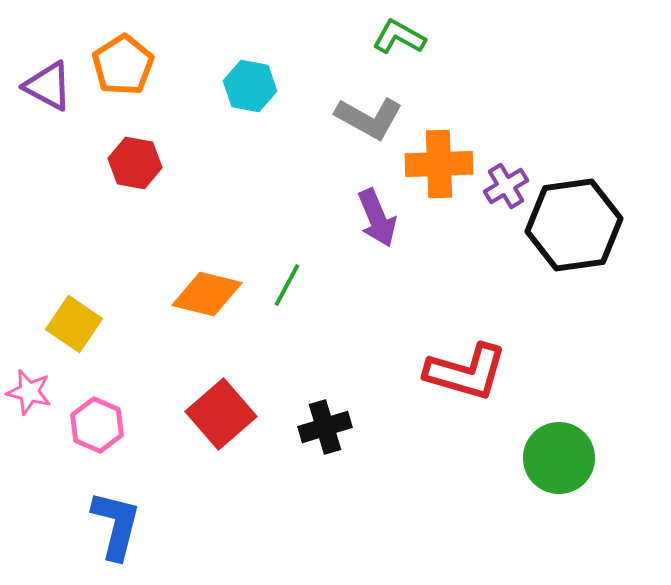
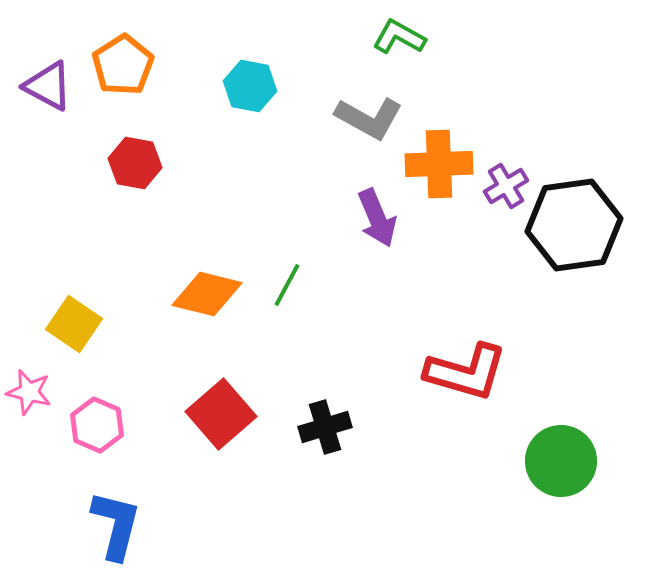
green circle: moved 2 px right, 3 px down
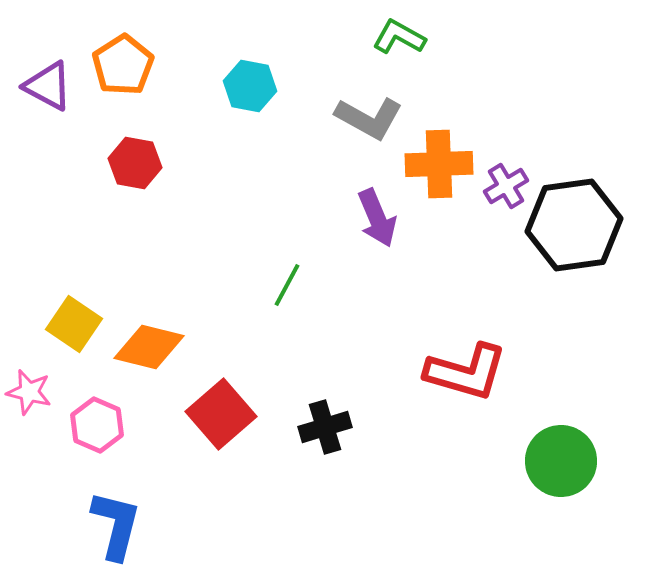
orange diamond: moved 58 px left, 53 px down
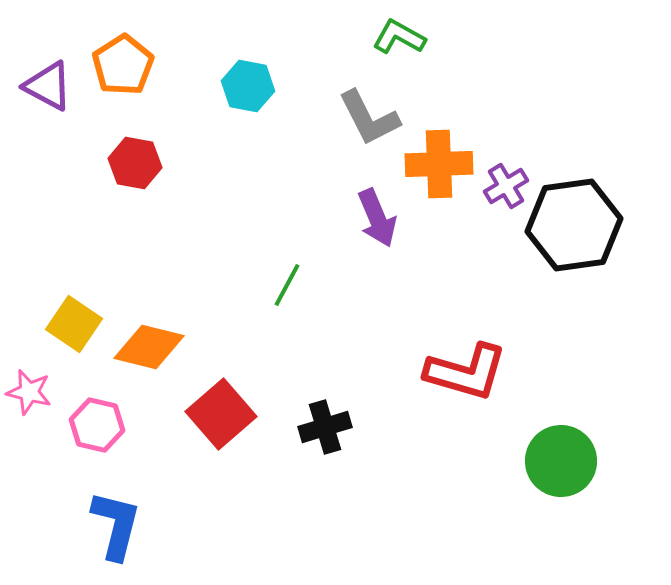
cyan hexagon: moved 2 px left
gray L-shape: rotated 34 degrees clockwise
pink hexagon: rotated 10 degrees counterclockwise
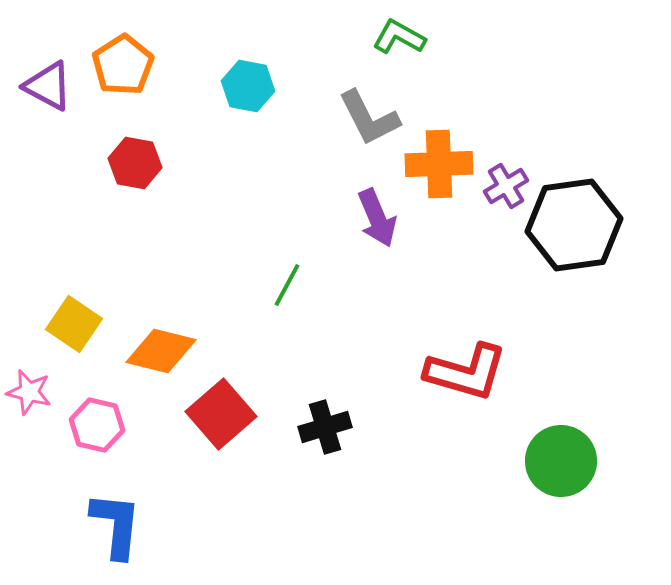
orange diamond: moved 12 px right, 4 px down
blue L-shape: rotated 8 degrees counterclockwise
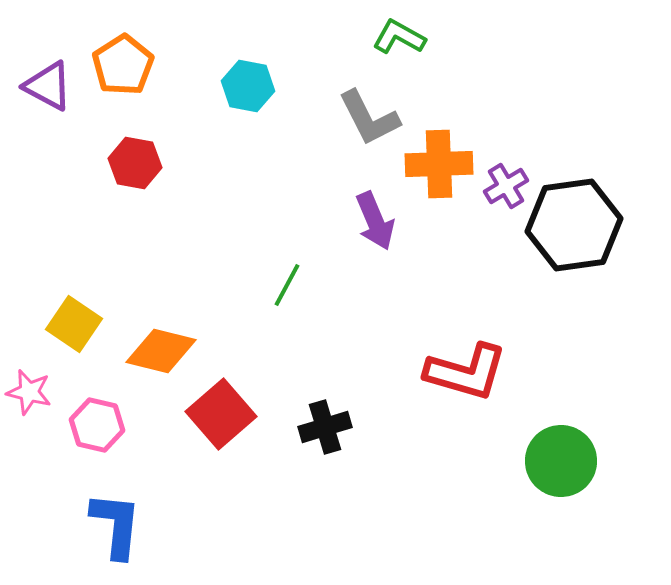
purple arrow: moved 2 px left, 3 px down
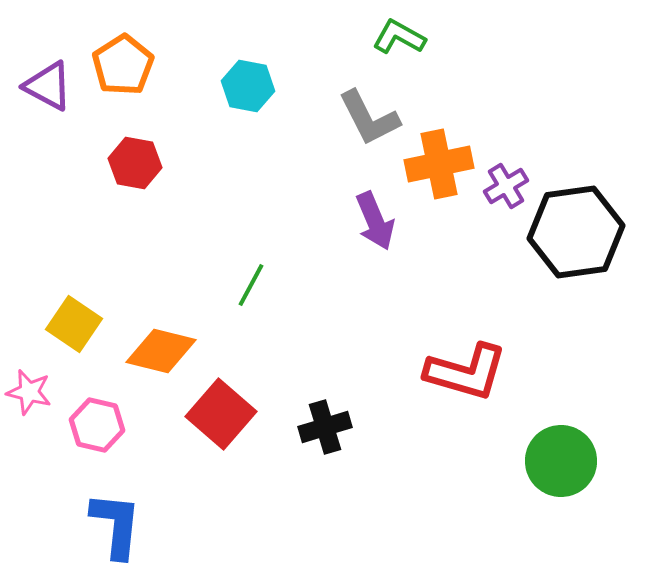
orange cross: rotated 10 degrees counterclockwise
black hexagon: moved 2 px right, 7 px down
green line: moved 36 px left
red square: rotated 8 degrees counterclockwise
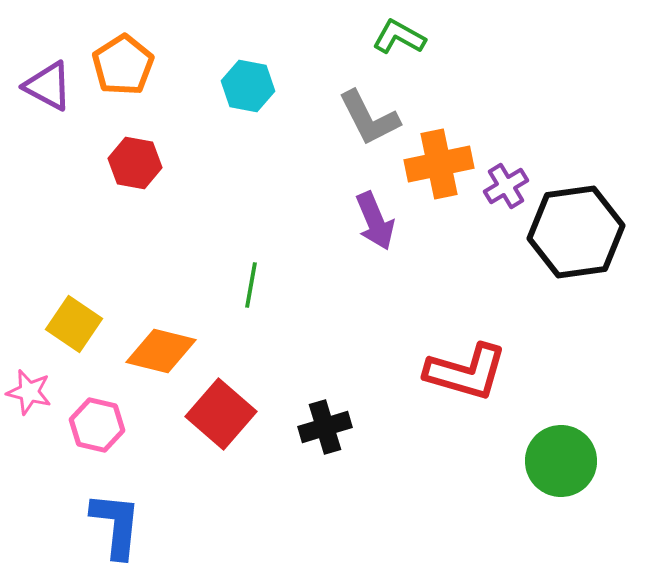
green line: rotated 18 degrees counterclockwise
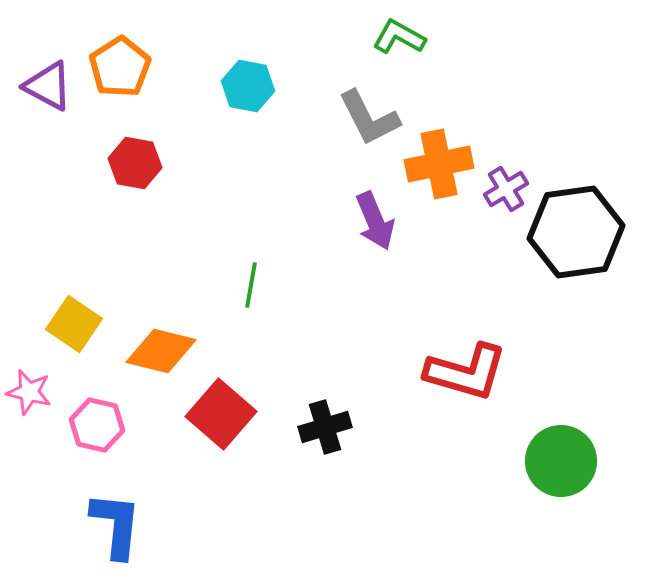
orange pentagon: moved 3 px left, 2 px down
purple cross: moved 3 px down
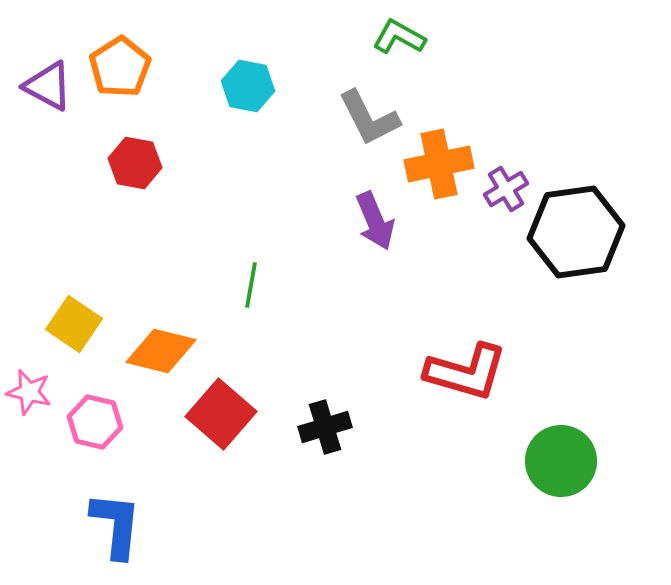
pink hexagon: moved 2 px left, 3 px up
